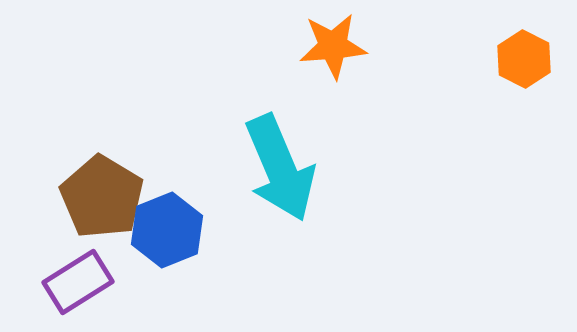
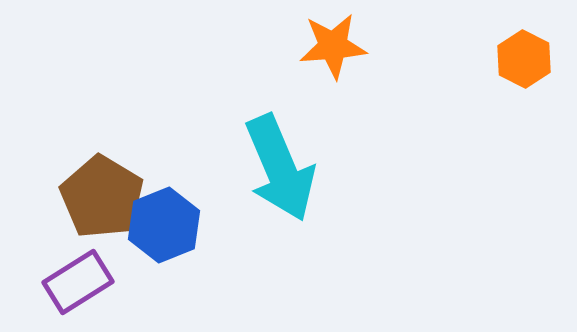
blue hexagon: moved 3 px left, 5 px up
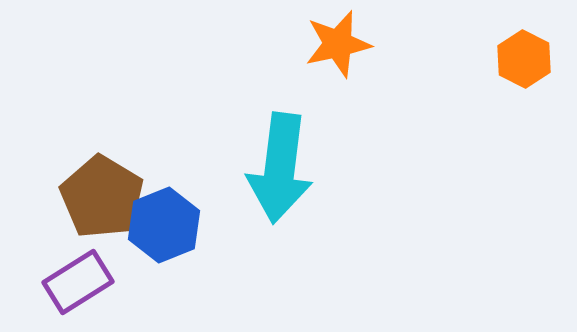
orange star: moved 5 px right, 2 px up; rotated 8 degrees counterclockwise
cyan arrow: rotated 30 degrees clockwise
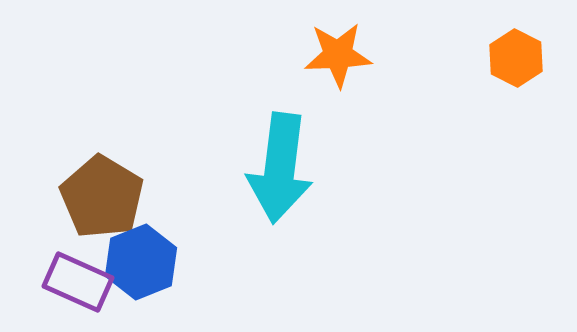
orange star: moved 11 px down; rotated 10 degrees clockwise
orange hexagon: moved 8 px left, 1 px up
blue hexagon: moved 23 px left, 37 px down
purple rectangle: rotated 56 degrees clockwise
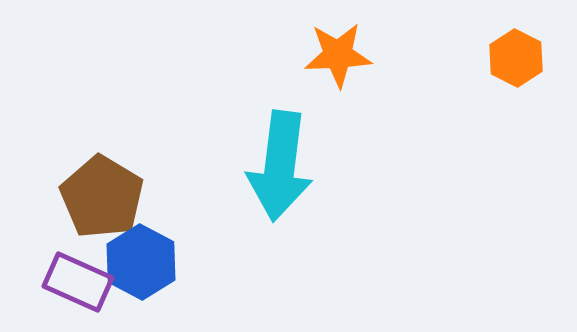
cyan arrow: moved 2 px up
blue hexagon: rotated 10 degrees counterclockwise
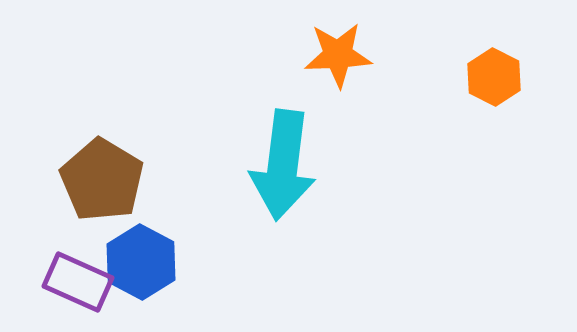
orange hexagon: moved 22 px left, 19 px down
cyan arrow: moved 3 px right, 1 px up
brown pentagon: moved 17 px up
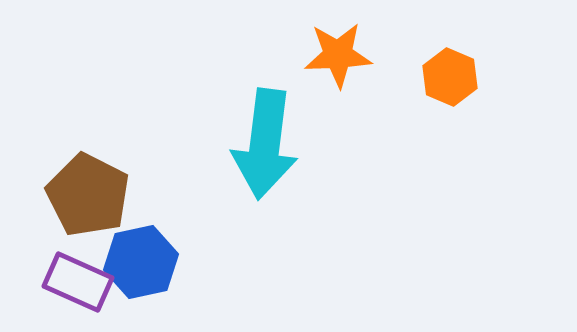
orange hexagon: moved 44 px left; rotated 4 degrees counterclockwise
cyan arrow: moved 18 px left, 21 px up
brown pentagon: moved 14 px left, 15 px down; rotated 4 degrees counterclockwise
blue hexagon: rotated 20 degrees clockwise
